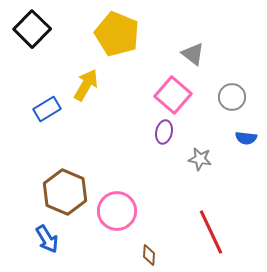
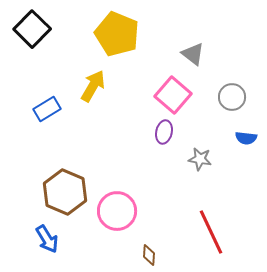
yellow arrow: moved 7 px right, 1 px down
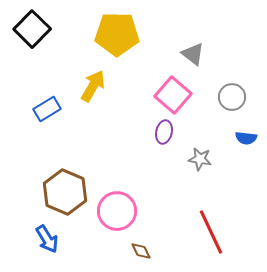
yellow pentagon: rotated 21 degrees counterclockwise
brown diamond: moved 8 px left, 4 px up; rotated 30 degrees counterclockwise
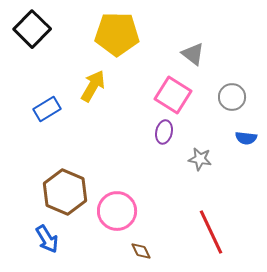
pink square: rotated 9 degrees counterclockwise
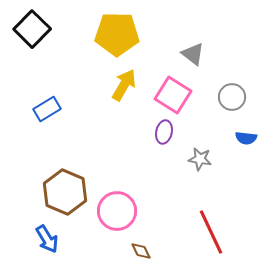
yellow arrow: moved 31 px right, 1 px up
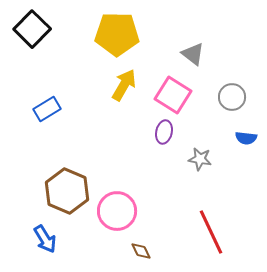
brown hexagon: moved 2 px right, 1 px up
blue arrow: moved 2 px left
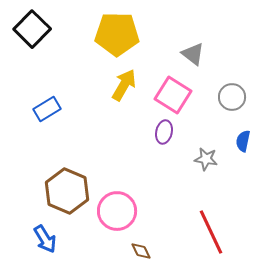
blue semicircle: moved 3 px left, 3 px down; rotated 95 degrees clockwise
gray star: moved 6 px right
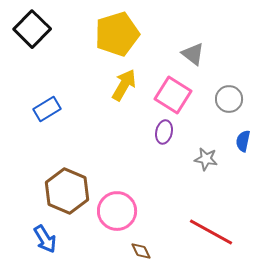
yellow pentagon: rotated 18 degrees counterclockwise
gray circle: moved 3 px left, 2 px down
red line: rotated 36 degrees counterclockwise
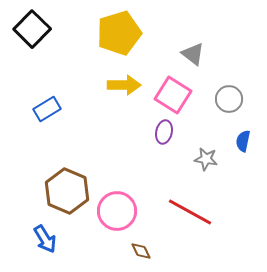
yellow pentagon: moved 2 px right, 1 px up
yellow arrow: rotated 60 degrees clockwise
red line: moved 21 px left, 20 px up
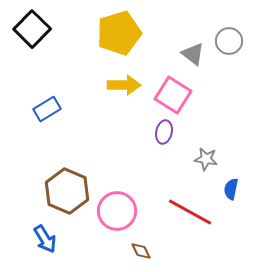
gray circle: moved 58 px up
blue semicircle: moved 12 px left, 48 px down
